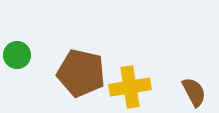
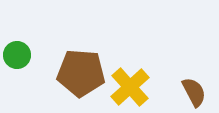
brown pentagon: rotated 9 degrees counterclockwise
yellow cross: rotated 33 degrees counterclockwise
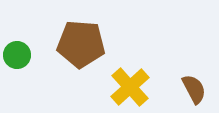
brown pentagon: moved 29 px up
brown semicircle: moved 3 px up
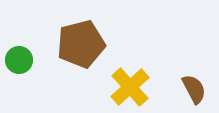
brown pentagon: rotated 18 degrees counterclockwise
green circle: moved 2 px right, 5 px down
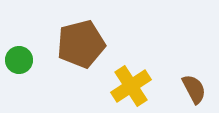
yellow cross: moved 1 px right, 1 px up; rotated 9 degrees clockwise
